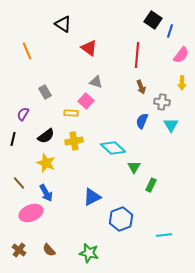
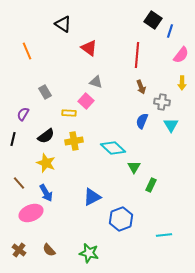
yellow rectangle: moved 2 px left
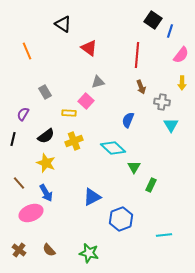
gray triangle: moved 2 px right; rotated 32 degrees counterclockwise
blue semicircle: moved 14 px left, 1 px up
yellow cross: rotated 12 degrees counterclockwise
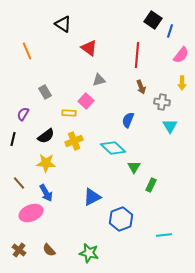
gray triangle: moved 1 px right, 2 px up
cyan triangle: moved 1 px left, 1 px down
yellow star: rotated 18 degrees counterclockwise
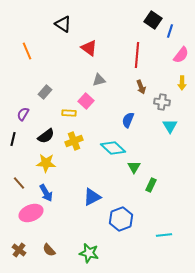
gray rectangle: rotated 72 degrees clockwise
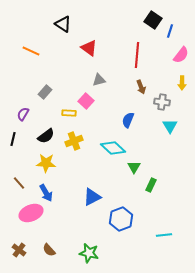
orange line: moved 4 px right; rotated 42 degrees counterclockwise
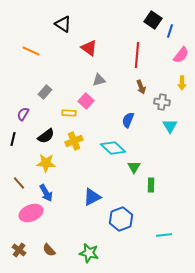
green rectangle: rotated 24 degrees counterclockwise
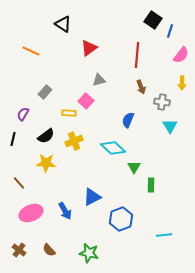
red triangle: rotated 48 degrees clockwise
blue arrow: moved 19 px right, 18 px down
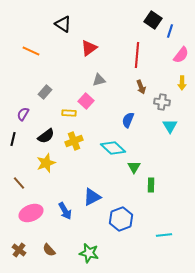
yellow star: rotated 24 degrees counterclockwise
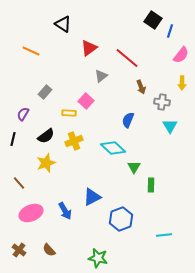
red line: moved 10 px left, 3 px down; rotated 55 degrees counterclockwise
gray triangle: moved 2 px right, 4 px up; rotated 24 degrees counterclockwise
green star: moved 9 px right, 5 px down
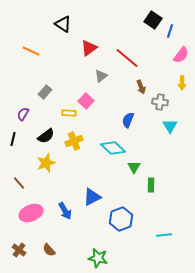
gray cross: moved 2 px left
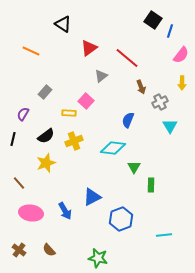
gray cross: rotated 35 degrees counterclockwise
cyan diamond: rotated 35 degrees counterclockwise
pink ellipse: rotated 30 degrees clockwise
